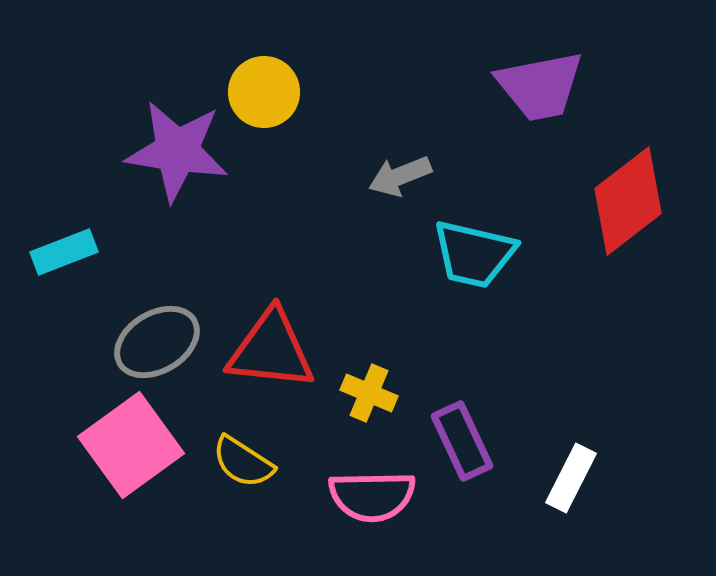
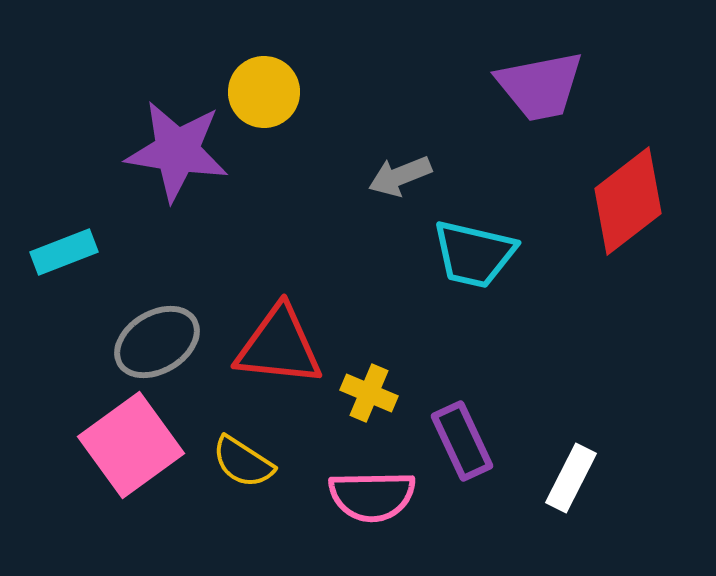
red triangle: moved 8 px right, 4 px up
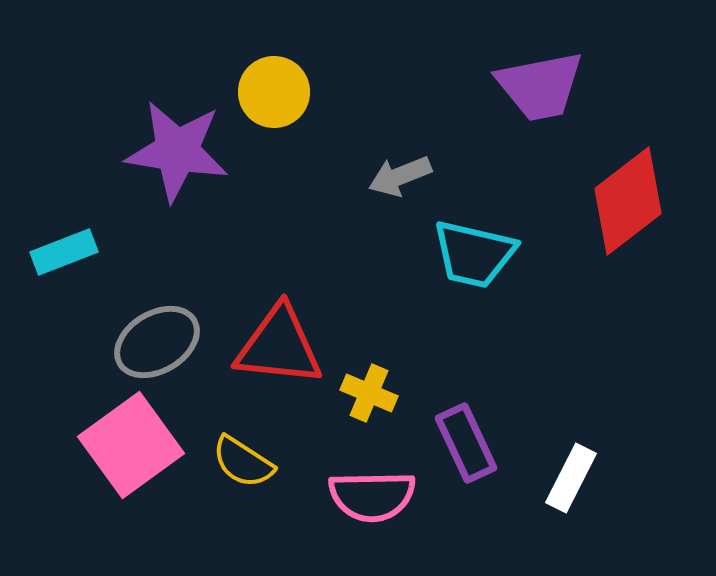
yellow circle: moved 10 px right
purple rectangle: moved 4 px right, 2 px down
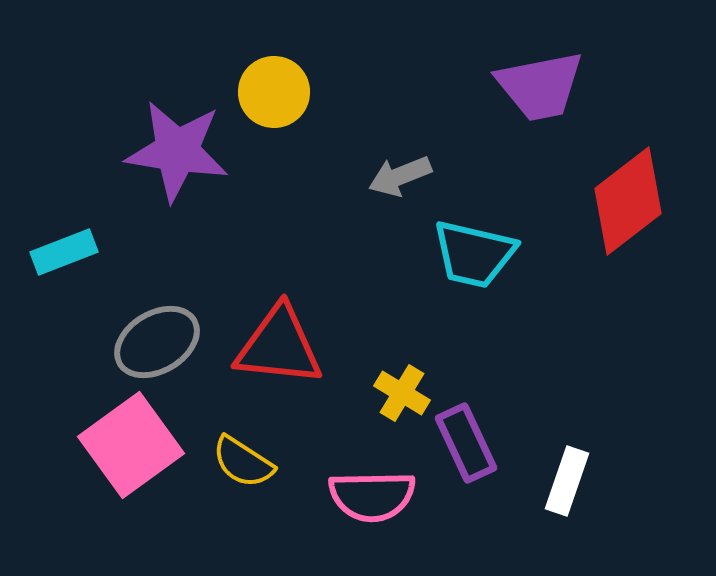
yellow cross: moved 33 px right; rotated 8 degrees clockwise
white rectangle: moved 4 px left, 3 px down; rotated 8 degrees counterclockwise
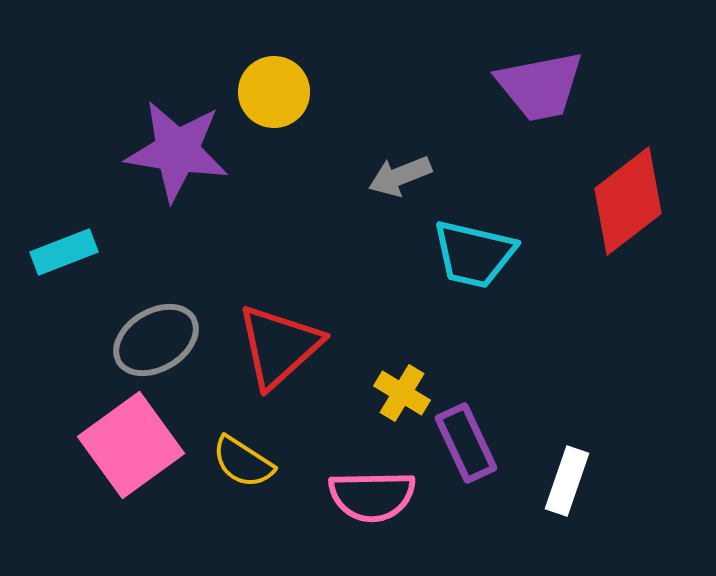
gray ellipse: moved 1 px left, 2 px up
red triangle: rotated 48 degrees counterclockwise
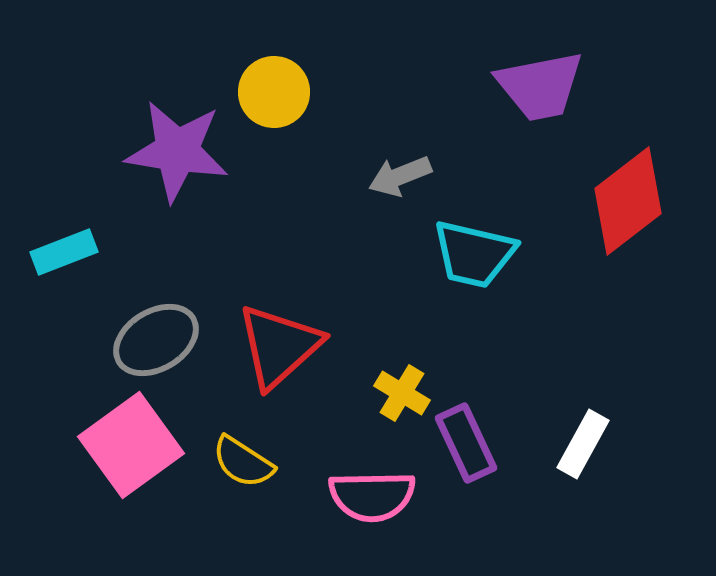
white rectangle: moved 16 px right, 37 px up; rotated 10 degrees clockwise
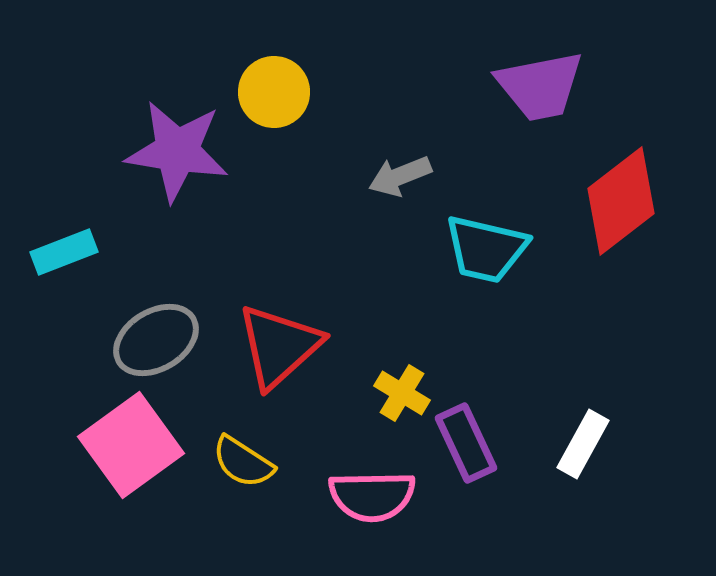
red diamond: moved 7 px left
cyan trapezoid: moved 12 px right, 5 px up
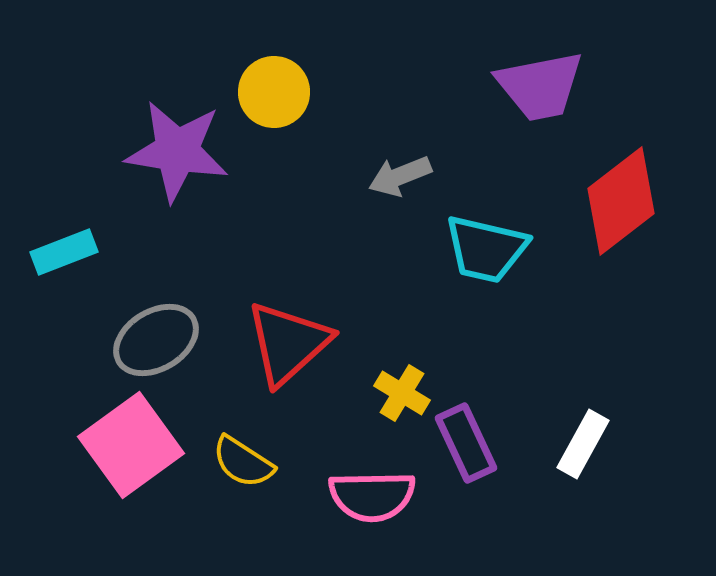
red triangle: moved 9 px right, 3 px up
